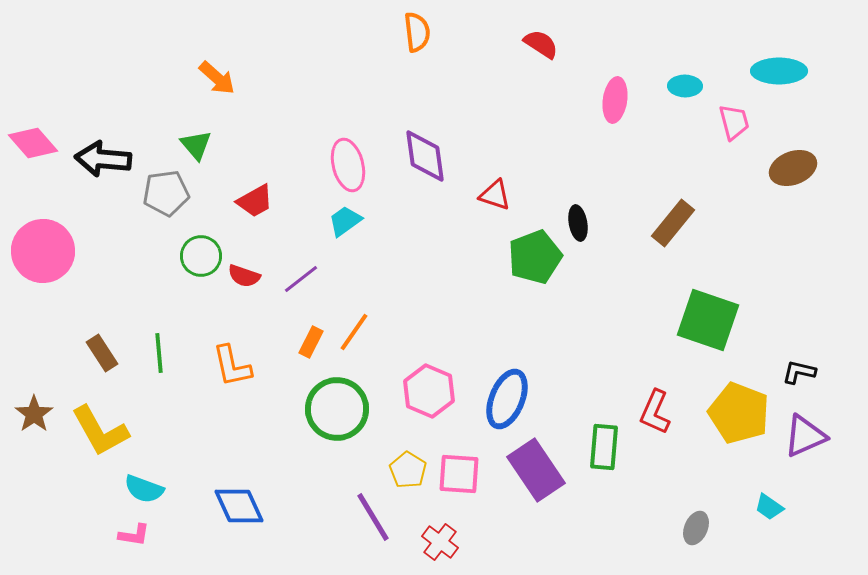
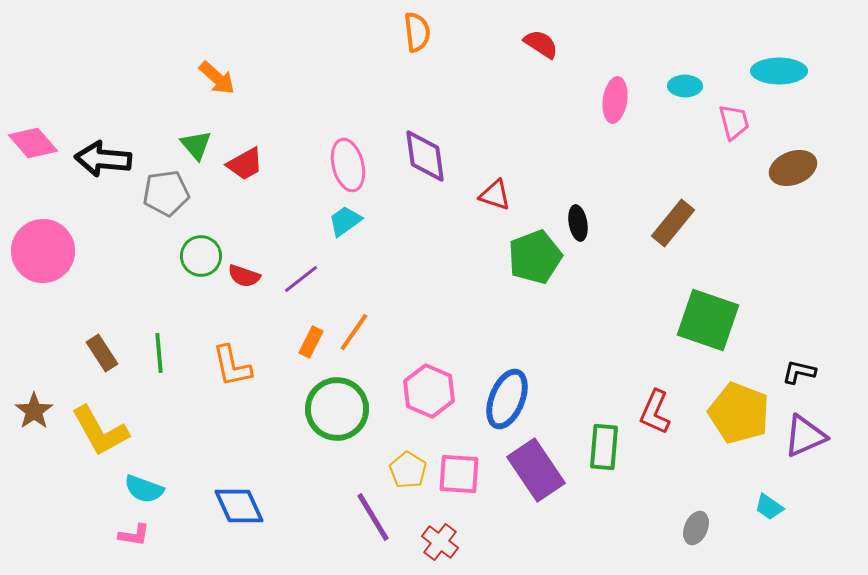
red trapezoid at (255, 201): moved 10 px left, 37 px up
brown star at (34, 414): moved 3 px up
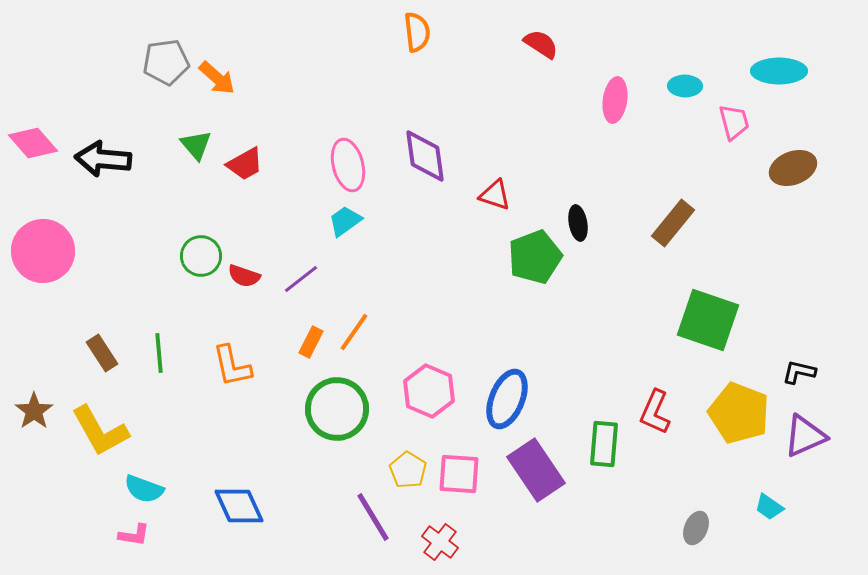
gray pentagon at (166, 193): moved 131 px up
green rectangle at (604, 447): moved 3 px up
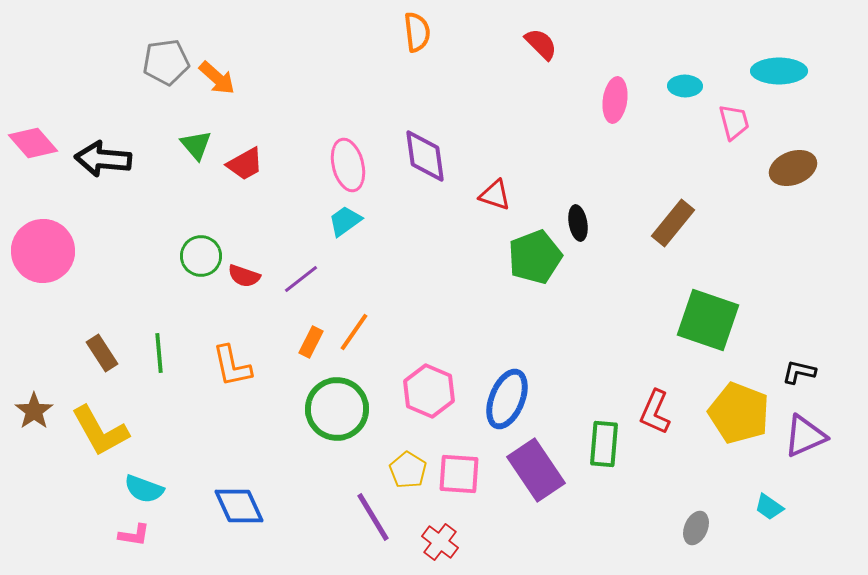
red semicircle at (541, 44): rotated 12 degrees clockwise
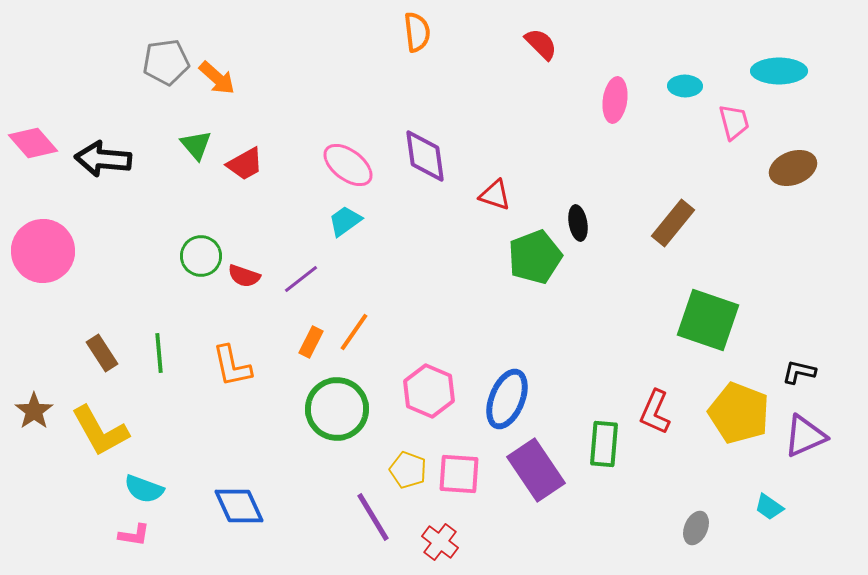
pink ellipse at (348, 165): rotated 39 degrees counterclockwise
yellow pentagon at (408, 470): rotated 12 degrees counterclockwise
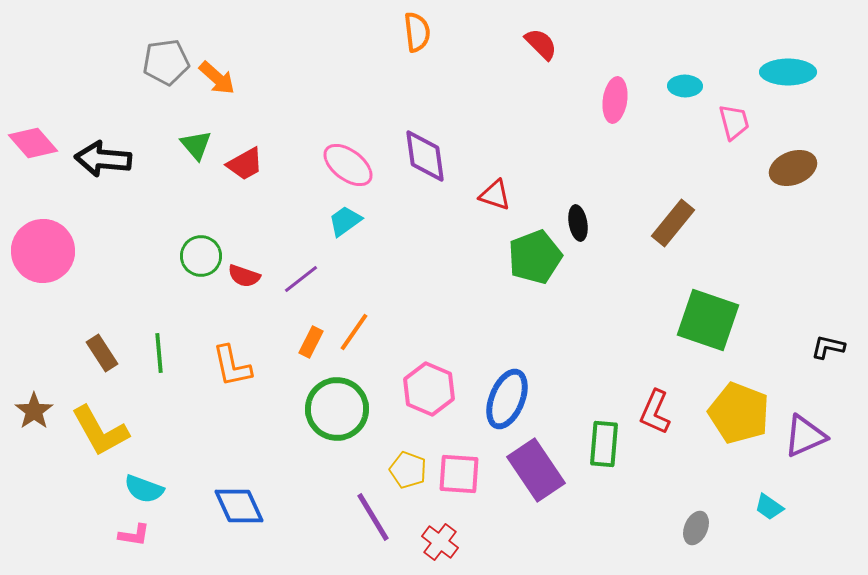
cyan ellipse at (779, 71): moved 9 px right, 1 px down
black L-shape at (799, 372): moved 29 px right, 25 px up
pink hexagon at (429, 391): moved 2 px up
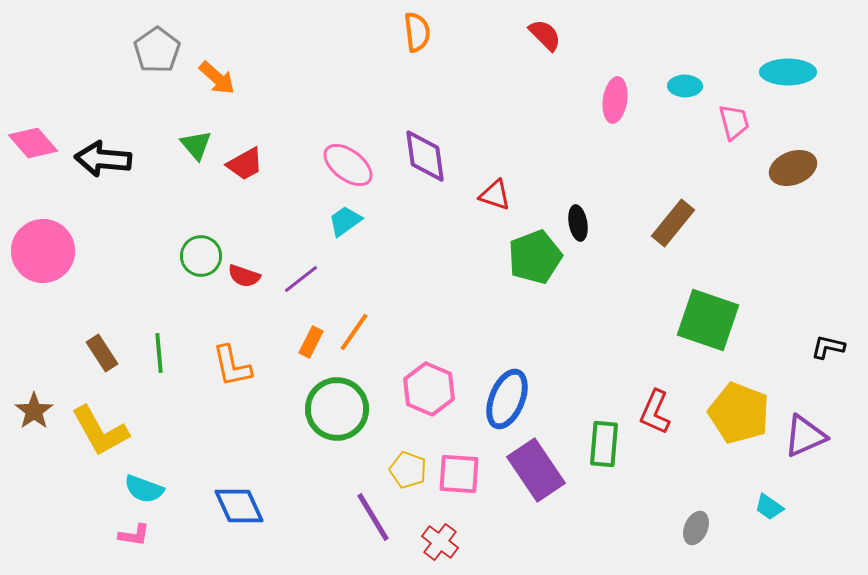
red semicircle at (541, 44): moved 4 px right, 9 px up
gray pentagon at (166, 62): moved 9 px left, 12 px up; rotated 27 degrees counterclockwise
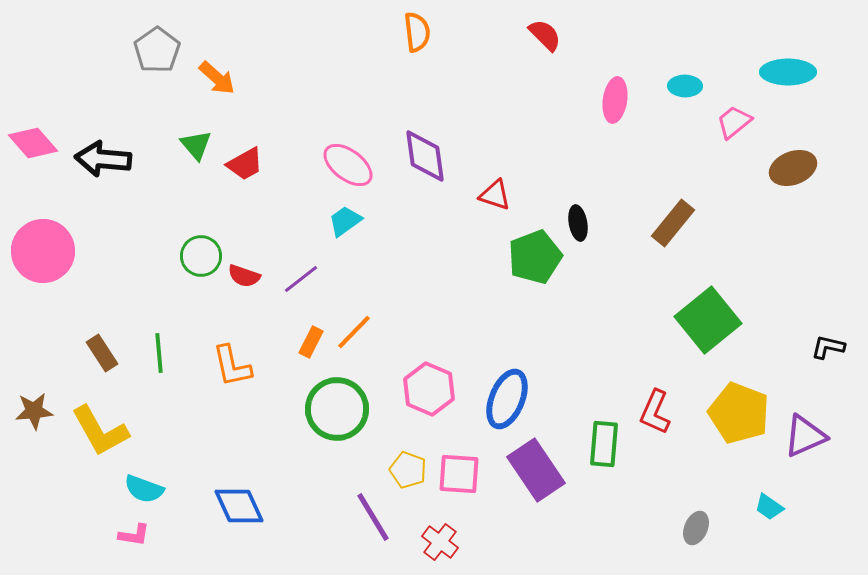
pink trapezoid at (734, 122): rotated 114 degrees counterclockwise
green square at (708, 320): rotated 32 degrees clockwise
orange line at (354, 332): rotated 9 degrees clockwise
brown star at (34, 411): rotated 30 degrees clockwise
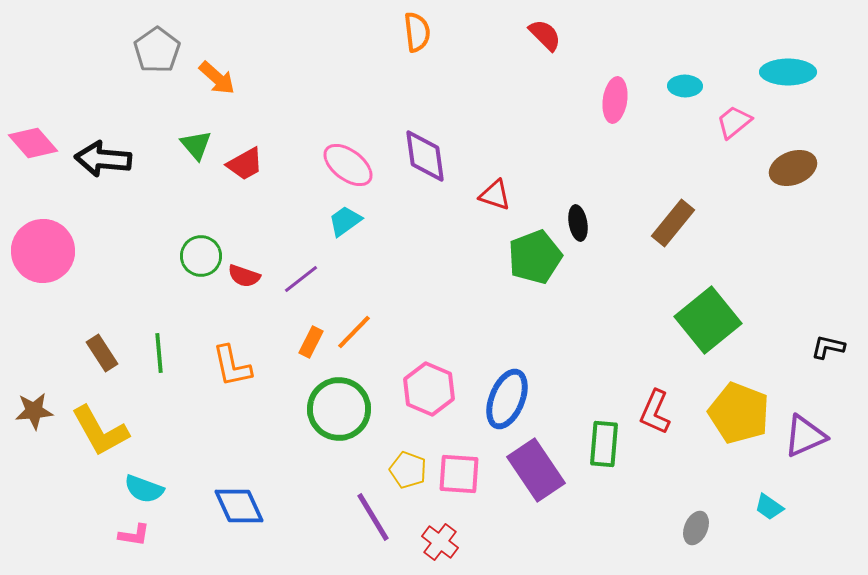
green circle at (337, 409): moved 2 px right
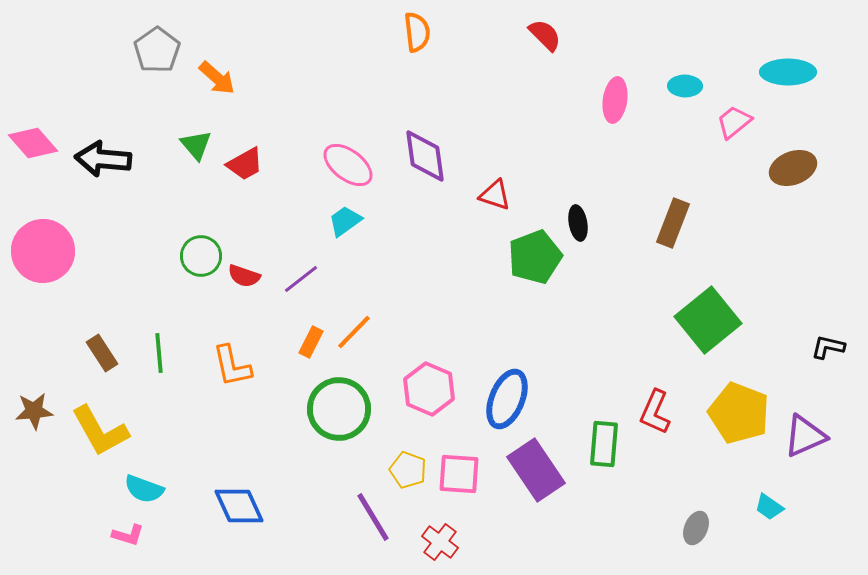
brown rectangle at (673, 223): rotated 18 degrees counterclockwise
pink L-shape at (134, 535): moved 6 px left; rotated 8 degrees clockwise
